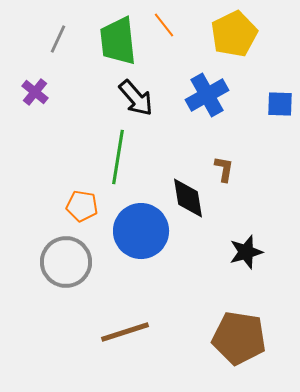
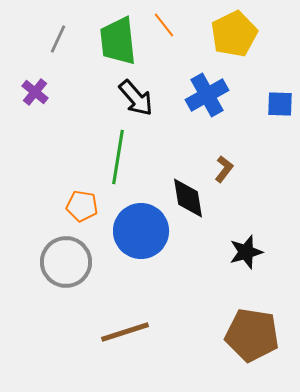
brown L-shape: rotated 28 degrees clockwise
brown pentagon: moved 13 px right, 3 px up
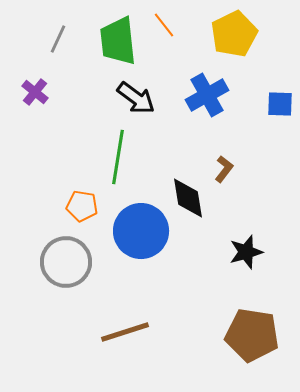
black arrow: rotated 12 degrees counterclockwise
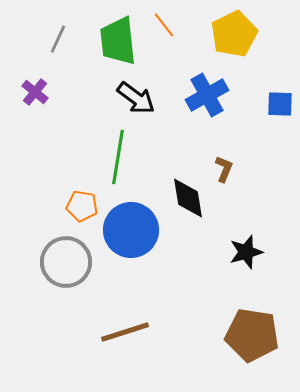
brown L-shape: rotated 16 degrees counterclockwise
blue circle: moved 10 px left, 1 px up
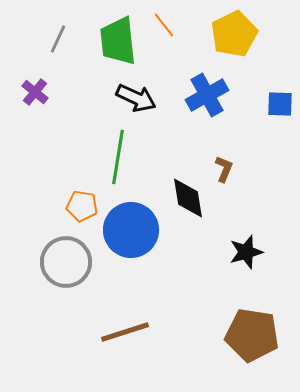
black arrow: rotated 12 degrees counterclockwise
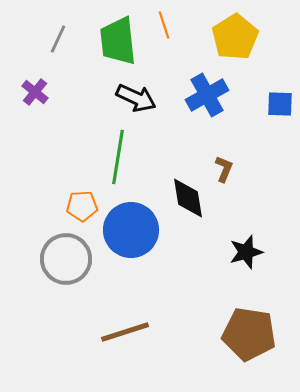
orange line: rotated 20 degrees clockwise
yellow pentagon: moved 1 px right, 3 px down; rotated 6 degrees counterclockwise
orange pentagon: rotated 12 degrees counterclockwise
gray circle: moved 3 px up
brown pentagon: moved 3 px left, 1 px up
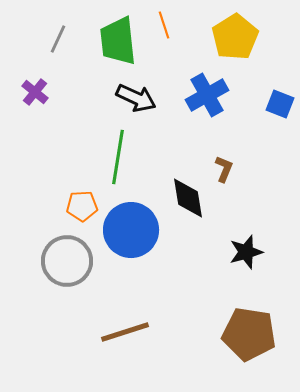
blue square: rotated 20 degrees clockwise
gray circle: moved 1 px right, 2 px down
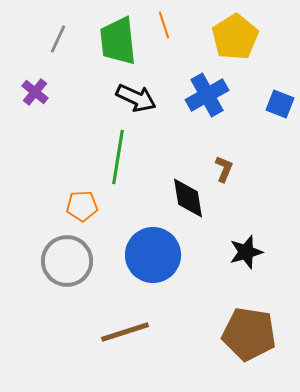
blue circle: moved 22 px right, 25 px down
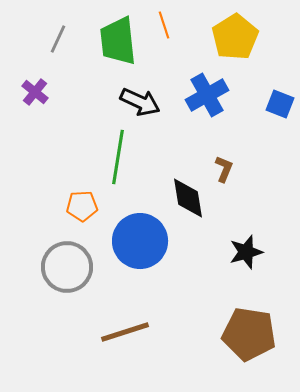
black arrow: moved 4 px right, 4 px down
blue circle: moved 13 px left, 14 px up
gray circle: moved 6 px down
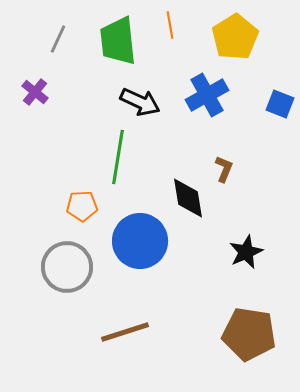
orange line: moved 6 px right; rotated 8 degrees clockwise
black star: rotated 8 degrees counterclockwise
